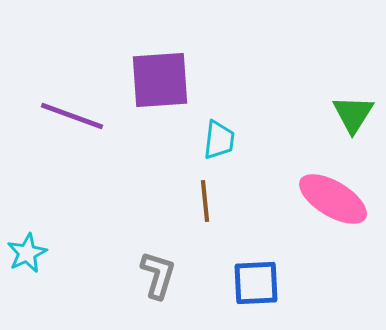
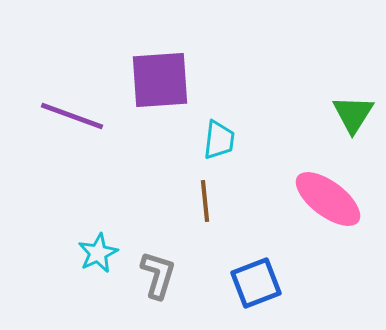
pink ellipse: moved 5 px left; rotated 6 degrees clockwise
cyan star: moved 71 px right
blue square: rotated 18 degrees counterclockwise
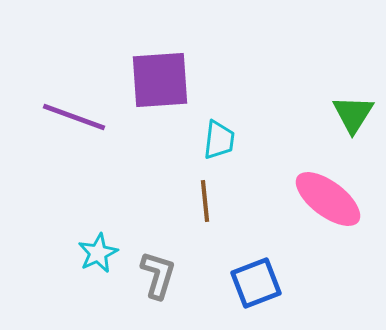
purple line: moved 2 px right, 1 px down
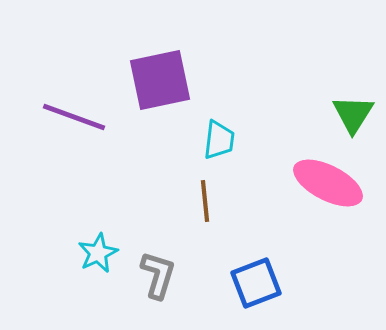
purple square: rotated 8 degrees counterclockwise
pink ellipse: moved 16 px up; rotated 10 degrees counterclockwise
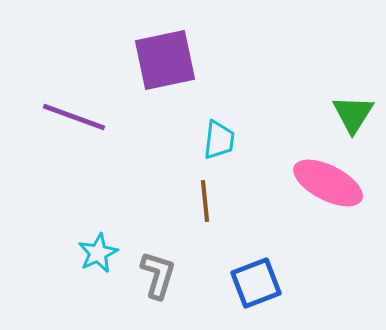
purple square: moved 5 px right, 20 px up
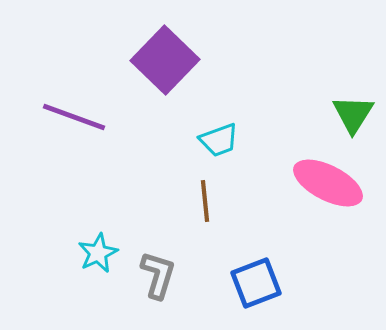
purple square: rotated 34 degrees counterclockwise
cyan trapezoid: rotated 63 degrees clockwise
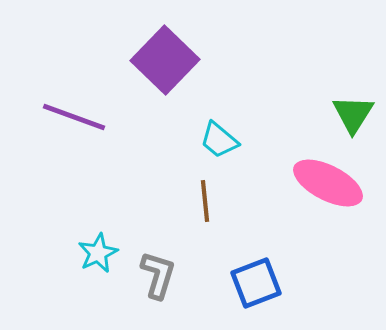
cyan trapezoid: rotated 60 degrees clockwise
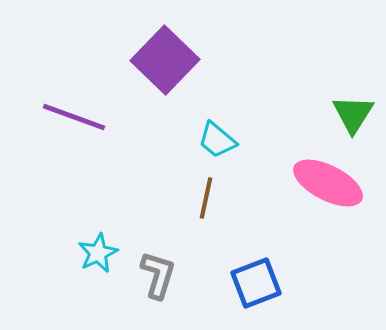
cyan trapezoid: moved 2 px left
brown line: moved 1 px right, 3 px up; rotated 18 degrees clockwise
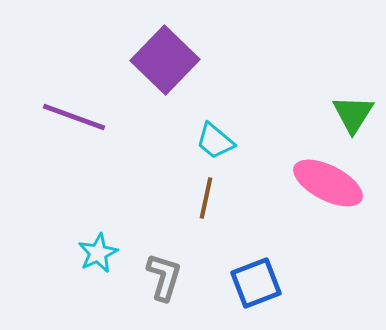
cyan trapezoid: moved 2 px left, 1 px down
gray L-shape: moved 6 px right, 2 px down
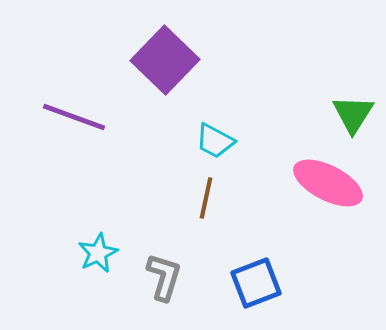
cyan trapezoid: rotated 12 degrees counterclockwise
